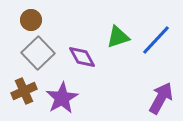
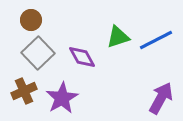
blue line: rotated 20 degrees clockwise
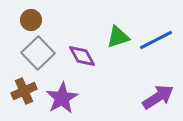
purple diamond: moved 1 px up
purple arrow: moved 3 px left, 1 px up; rotated 28 degrees clockwise
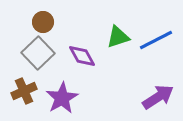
brown circle: moved 12 px right, 2 px down
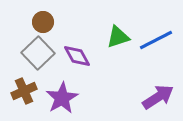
purple diamond: moved 5 px left
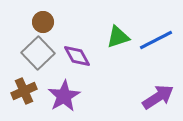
purple star: moved 2 px right, 2 px up
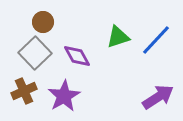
blue line: rotated 20 degrees counterclockwise
gray square: moved 3 px left
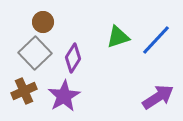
purple diamond: moved 4 px left, 2 px down; rotated 60 degrees clockwise
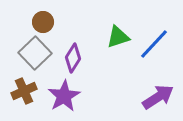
blue line: moved 2 px left, 4 px down
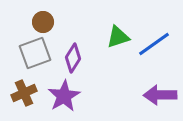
blue line: rotated 12 degrees clockwise
gray square: rotated 24 degrees clockwise
brown cross: moved 2 px down
purple arrow: moved 2 px right, 2 px up; rotated 148 degrees counterclockwise
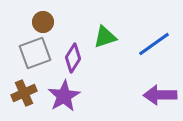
green triangle: moved 13 px left
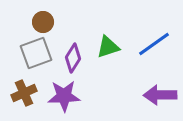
green triangle: moved 3 px right, 10 px down
gray square: moved 1 px right
purple star: rotated 28 degrees clockwise
